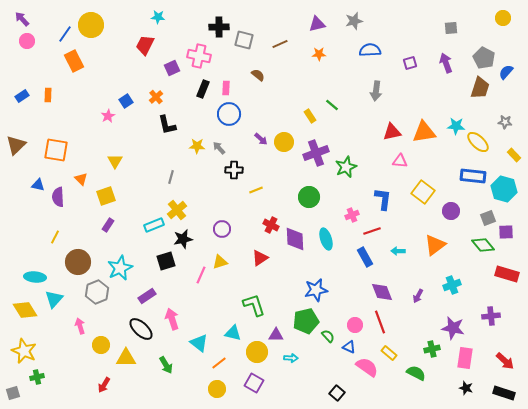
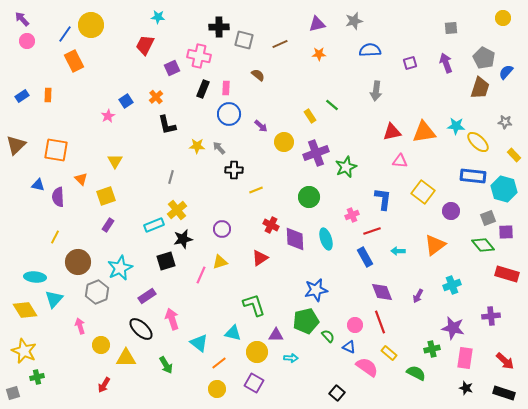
purple arrow at (261, 139): moved 13 px up
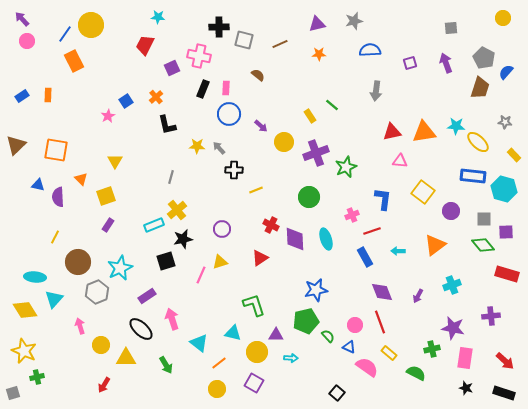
gray square at (488, 218): moved 4 px left, 1 px down; rotated 21 degrees clockwise
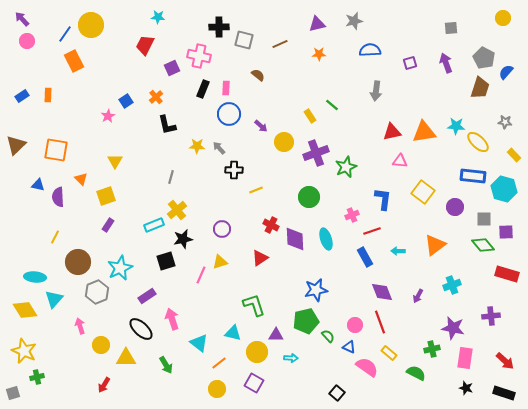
purple circle at (451, 211): moved 4 px right, 4 px up
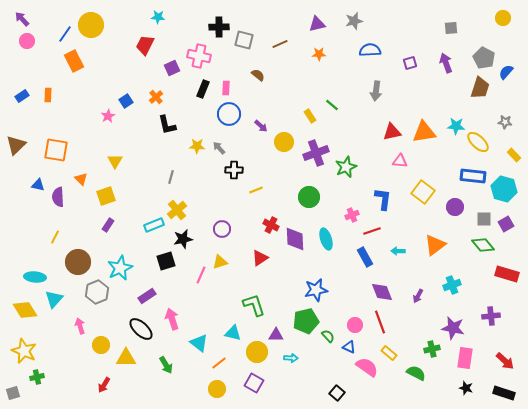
purple square at (506, 232): moved 8 px up; rotated 28 degrees counterclockwise
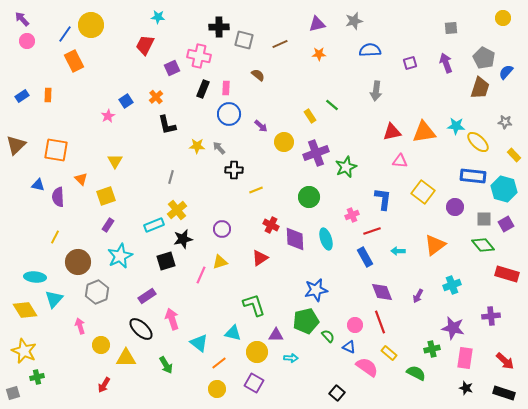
cyan star at (120, 268): moved 12 px up
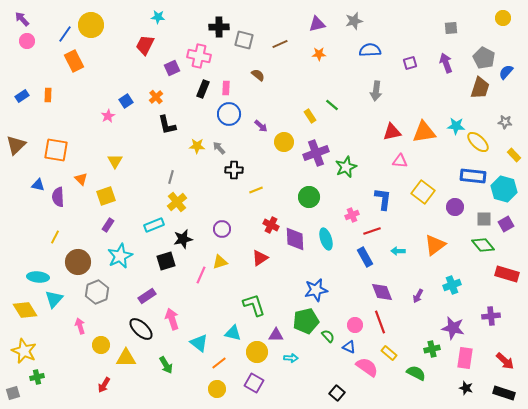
yellow cross at (177, 210): moved 8 px up
cyan ellipse at (35, 277): moved 3 px right
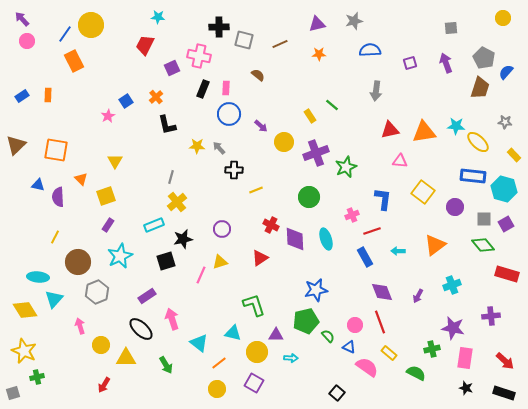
red triangle at (392, 132): moved 2 px left, 2 px up
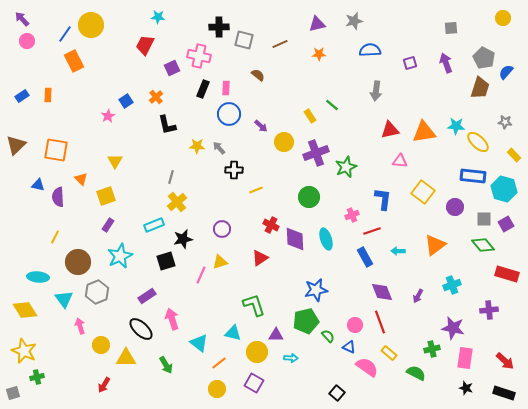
cyan triangle at (54, 299): moved 10 px right; rotated 18 degrees counterclockwise
purple cross at (491, 316): moved 2 px left, 6 px up
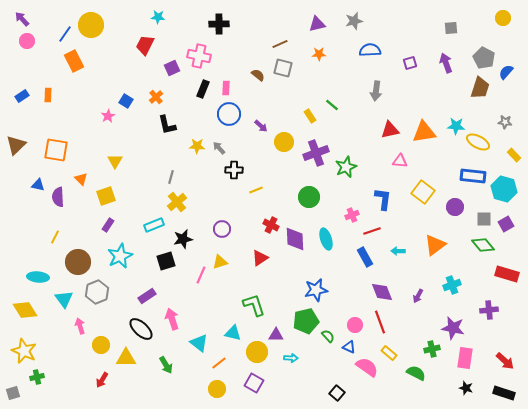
black cross at (219, 27): moved 3 px up
gray square at (244, 40): moved 39 px right, 28 px down
blue square at (126, 101): rotated 24 degrees counterclockwise
yellow ellipse at (478, 142): rotated 15 degrees counterclockwise
red arrow at (104, 385): moved 2 px left, 5 px up
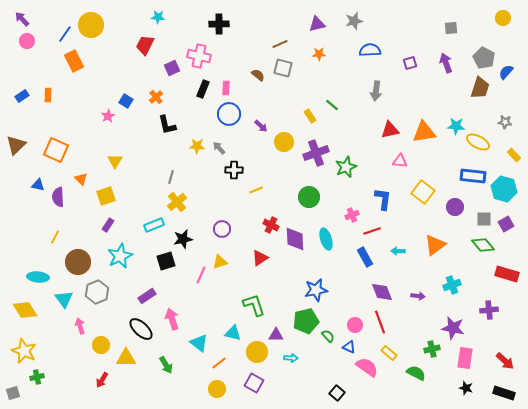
orange square at (56, 150): rotated 15 degrees clockwise
purple arrow at (418, 296): rotated 112 degrees counterclockwise
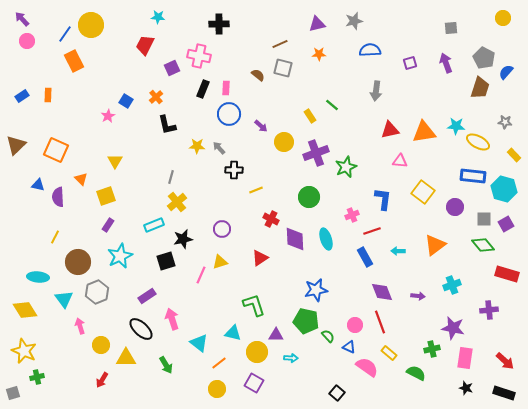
red cross at (271, 225): moved 6 px up
green pentagon at (306, 321): rotated 25 degrees clockwise
